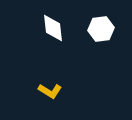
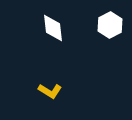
white hexagon: moved 9 px right, 4 px up; rotated 20 degrees counterclockwise
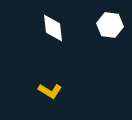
white hexagon: rotated 25 degrees counterclockwise
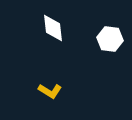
white hexagon: moved 14 px down
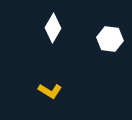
white diamond: rotated 36 degrees clockwise
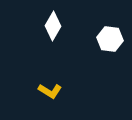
white diamond: moved 2 px up
